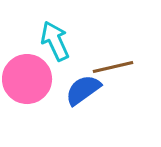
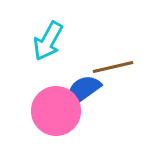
cyan arrow: moved 7 px left; rotated 126 degrees counterclockwise
pink circle: moved 29 px right, 32 px down
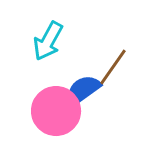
brown line: rotated 42 degrees counterclockwise
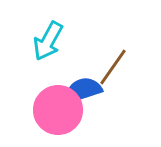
blue semicircle: rotated 18 degrees clockwise
pink circle: moved 2 px right, 1 px up
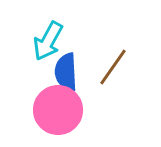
blue semicircle: moved 17 px left, 18 px up; rotated 75 degrees counterclockwise
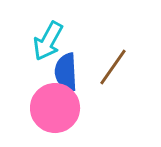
pink circle: moved 3 px left, 2 px up
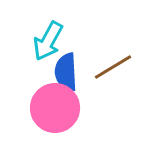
brown line: rotated 24 degrees clockwise
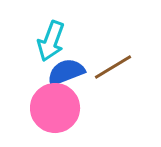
cyan arrow: moved 3 px right; rotated 9 degrees counterclockwise
blue semicircle: rotated 72 degrees clockwise
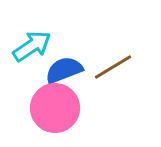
cyan arrow: moved 19 px left, 5 px down; rotated 144 degrees counterclockwise
blue semicircle: moved 2 px left, 2 px up
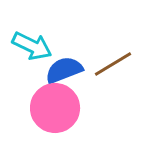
cyan arrow: rotated 60 degrees clockwise
brown line: moved 3 px up
